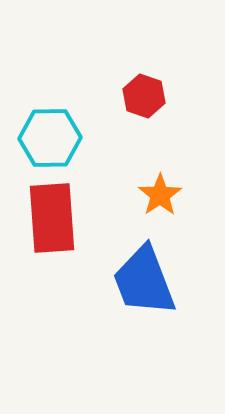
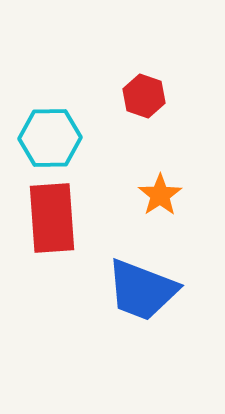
blue trapezoid: moved 2 px left, 9 px down; rotated 48 degrees counterclockwise
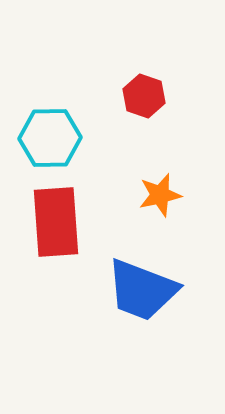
orange star: rotated 21 degrees clockwise
red rectangle: moved 4 px right, 4 px down
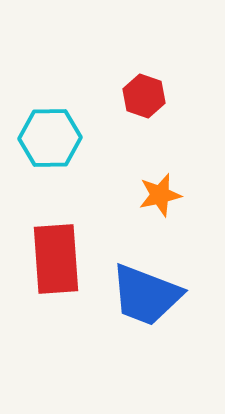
red rectangle: moved 37 px down
blue trapezoid: moved 4 px right, 5 px down
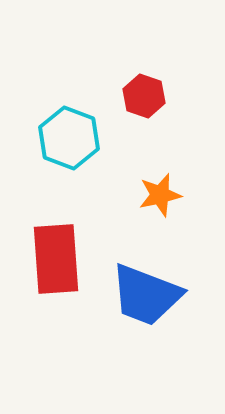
cyan hexagon: moved 19 px right; rotated 22 degrees clockwise
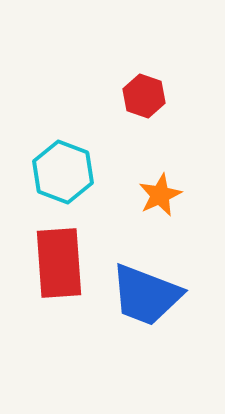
cyan hexagon: moved 6 px left, 34 px down
orange star: rotated 12 degrees counterclockwise
red rectangle: moved 3 px right, 4 px down
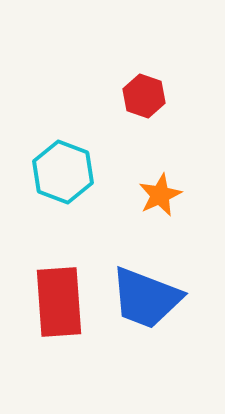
red rectangle: moved 39 px down
blue trapezoid: moved 3 px down
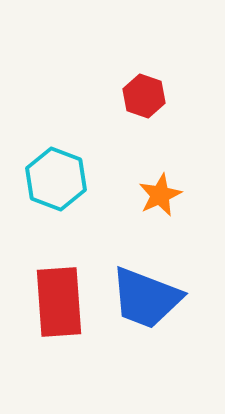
cyan hexagon: moved 7 px left, 7 px down
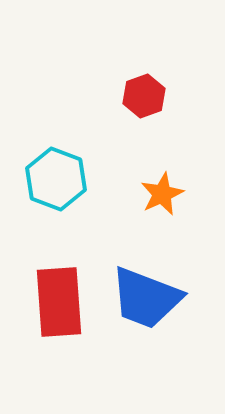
red hexagon: rotated 21 degrees clockwise
orange star: moved 2 px right, 1 px up
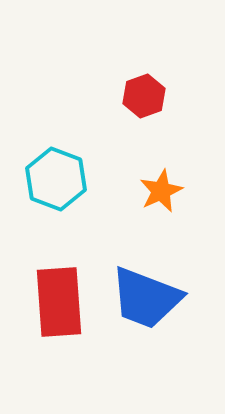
orange star: moved 1 px left, 3 px up
